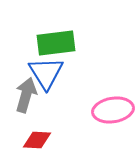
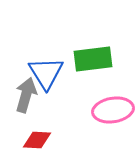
green rectangle: moved 37 px right, 16 px down
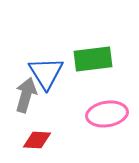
pink ellipse: moved 6 px left, 4 px down
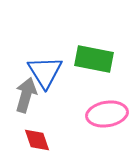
green rectangle: moved 1 px right; rotated 18 degrees clockwise
blue triangle: moved 1 px left, 1 px up
red diamond: rotated 68 degrees clockwise
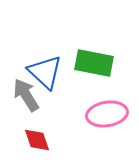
green rectangle: moved 4 px down
blue triangle: rotated 15 degrees counterclockwise
gray arrow: rotated 48 degrees counterclockwise
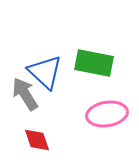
gray arrow: moved 1 px left, 1 px up
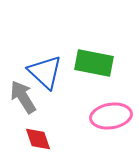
gray arrow: moved 2 px left, 3 px down
pink ellipse: moved 4 px right, 2 px down
red diamond: moved 1 px right, 1 px up
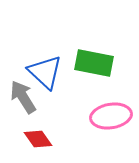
red diamond: rotated 16 degrees counterclockwise
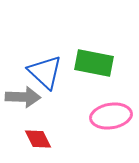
gray arrow: rotated 124 degrees clockwise
red diamond: rotated 8 degrees clockwise
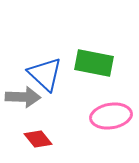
blue triangle: moved 2 px down
red diamond: rotated 12 degrees counterclockwise
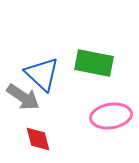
blue triangle: moved 3 px left
gray arrow: rotated 32 degrees clockwise
red diamond: rotated 24 degrees clockwise
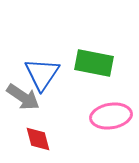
blue triangle: rotated 21 degrees clockwise
